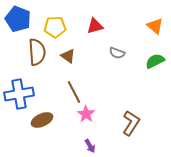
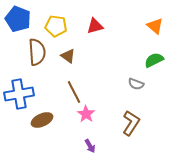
yellow pentagon: moved 1 px right, 1 px up; rotated 10 degrees clockwise
gray semicircle: moved 19 px right, 31 px down
green semicircle: moved 1 px left, 1 px up
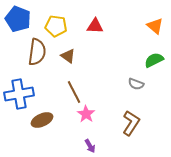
red triangle: rotated 18 degrees clockwise
brown semicircle: rotated 12 degrees clockwise
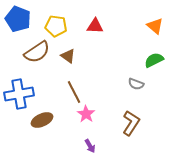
brown semicircle: rotated 48 degrees clockwise
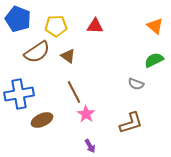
yellow pentagon: rotated 10 degrees counterclockwise
brown L-shape: rotated 40 degrees clockwise
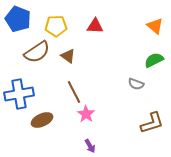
brown L-shape: moved 21 px right
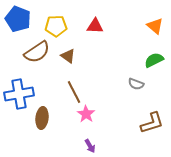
brown ellipse: moved 2 px up; rotated 60 degrees counterclockwise
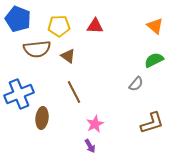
yellow pentagon: moved 3 px right
brown semicircle: moved 3 px up; rotated 28 degrees clockwise
gray semicircle: rotated 70 degrees counterclockwise
blue cross: rotated 12 degrees counterclockwise
pink star: moved 9 px right, 10 px down; rotated 12 degrees clockwise
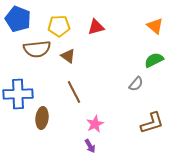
red triangle: moved 1 px right, 1 px down; rotated 18 degrees counterclockwise
blue cross: moved 1 px left; rotated 20 degrees clockwise
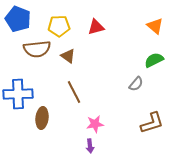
pink star: rotated 18 degrees clockwise
purple arrow: rotated 24 degrees clockwise
